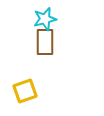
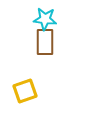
cyan star: rotated 20 degrees clockwise
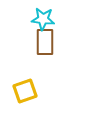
cyan star: moved 2 px left
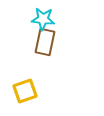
brown rectangle: rotated 12 degrees clockwise
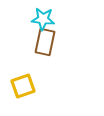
yellow square: moved 2 px left, 5 px up
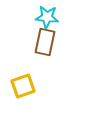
cyan star: moved 4 px right, 2 px up
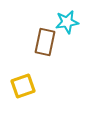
cyan star: moved 20 px right, 5 px down; rotated 15 degrees counterclockwise
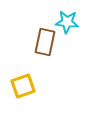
cyan star: rotated 15 degrees clockwise
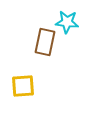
yellow square: rotated 15 degrees clockwise
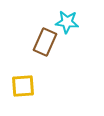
brown rectangle: rotated 12 degrees clockwise
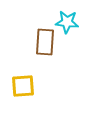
brown rectangle: rotated 20 degrees counterclockwise
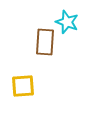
cyan star: rotated 15 degrees clockwise
